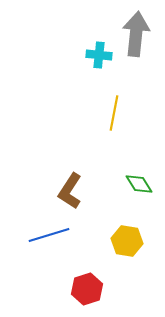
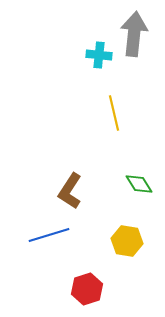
gray arrow: moved 2 px left
yellow line: rotated 24 degrees counterclockwise
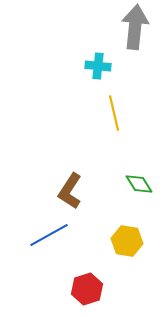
gray arrow: moved 1 px right, 7 px up
cyan cross: moved 1 px left, 11 px down
blue line: rotated 12 degrees counterclockwise
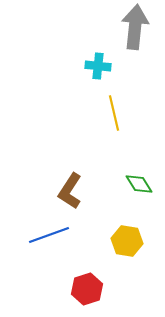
blue line: rotated 9 degrees clockwise
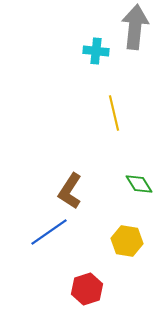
cyan cross: moved 2 px left, 15 px up
blue line: moved 3 px up; rotated 15 degrees counterclockwise
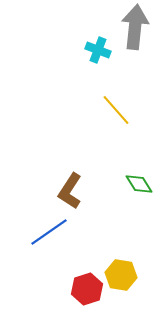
cyan cross: moved 2 px right, 1 px up; rotated 15 degrees clockwise
yellow line: moved 2 px right, 3 px up; rotated 28 degrees counterclockwise
yellow hexagon: moved 6 px left, 34 px down
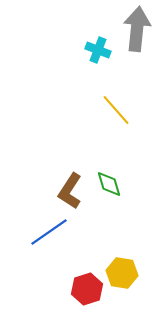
gray arrow: moved 2 px right, 2 px down
green diamond: moved 30 px left; rotated 16 degrees clockwise
yellow hexagon: moved 1 px right, 2 px up
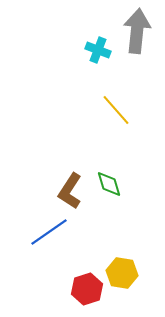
gray arrow: moved 2 px down
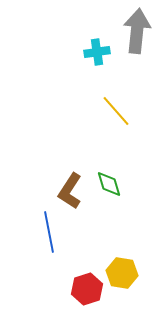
cyan cross: moved 1 px left, 2 px down; rotated 30 degrees counterclockwise
yellow line: moved 1 px down
blue line: rotated 66 degrees counterclockwise
